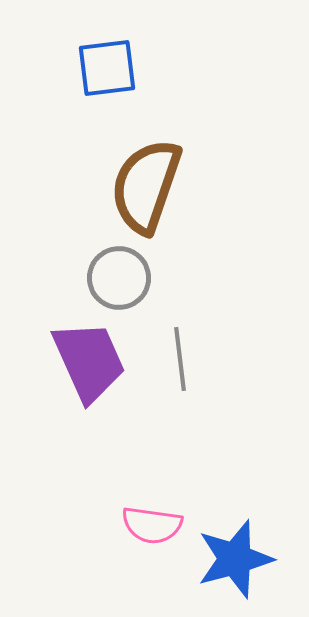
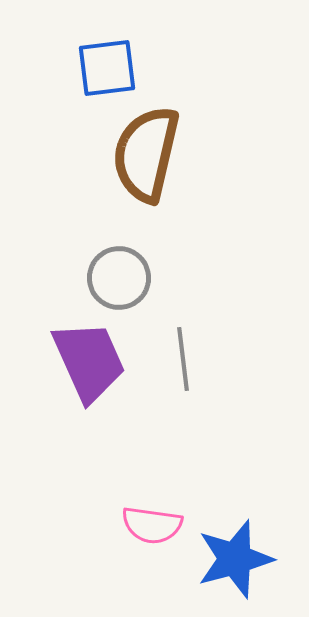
brown semicircle: moved 32 px up; rotated 6 degrees counterclockwise
gray line: moved 3 px right
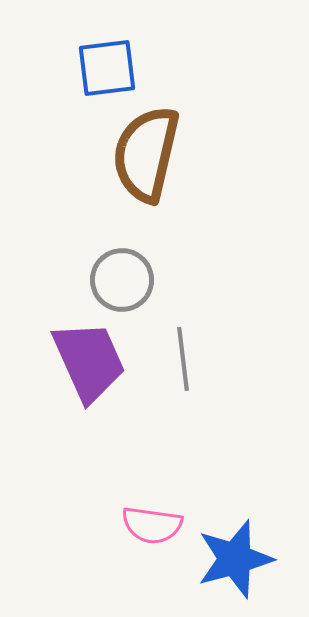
gray circle: moved 3 px right, 2 px down
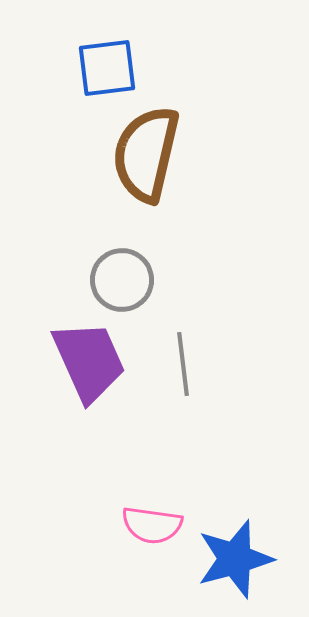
gray line: moved 5 px down
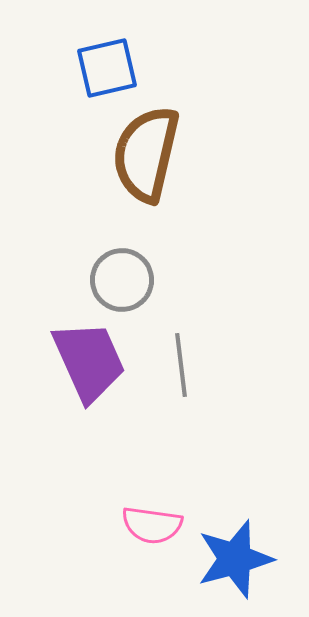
blue square: rotated 6 degrees counterclockwise
gray line: moved 2 px left, 1 px down
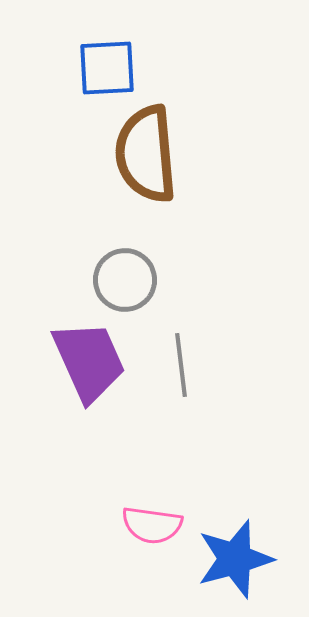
blue square: rotated 10 degrees clockwise
brown semicircle: rotated 18 degrees counterclockwise
gray circle: moved 3 px right
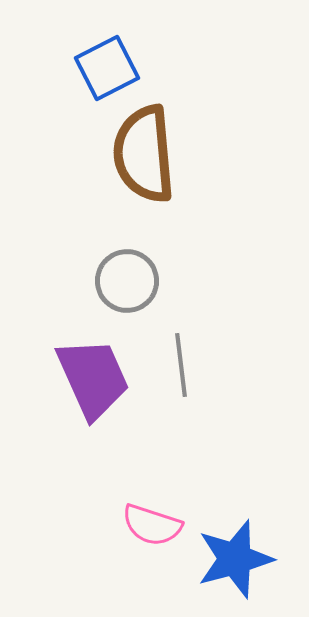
blue square: rotated 24 degrees counterclockwise
brown semicircle: moved 2 px left
gray circle: moved 2 px right, 1 px down
purple trapezoid: moved 4 px right, 17 px down
pink semicircle: rotated 10 degrees clockwise
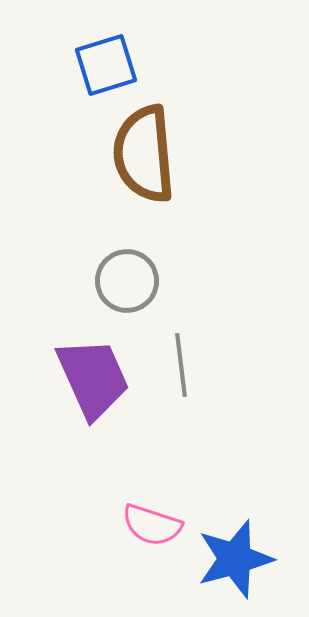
blue square: moved 1 px left, 3 px up; rotated 10 degrees clockwise
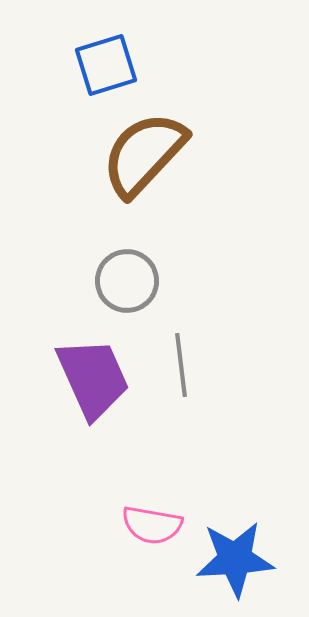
brown semicircle: rotated 48 degrees clockwise
pink semicircle: rotated 8 degrees counterclockwise
blue star: rotated 12 degrees clockwise
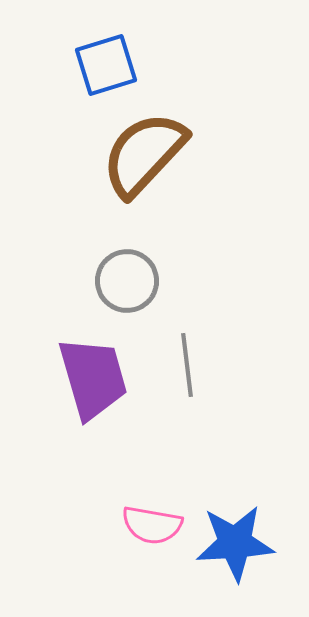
gray line: moved 6 px right
purple trapezoid: rotated 8 degrees clockwise
blue star: moved 16 px up
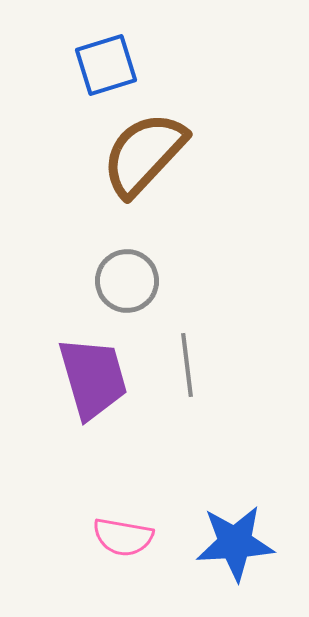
pink semicircle: moved 29 px left, 12 px down
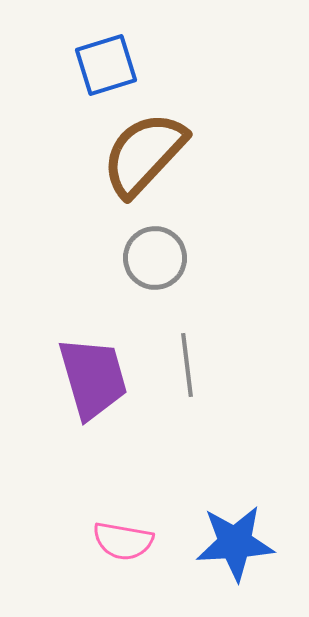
gray circle: moved 28 px right, 23 px up
pink semicircle: moved 4 px down
